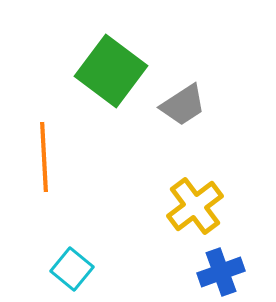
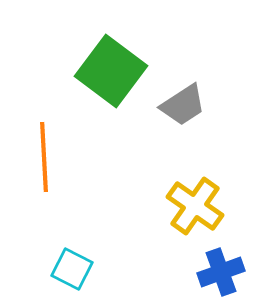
yellow cross: rotated 18 degrees counterclockwise
cyan square: rotated 12 degrees counterclockwise
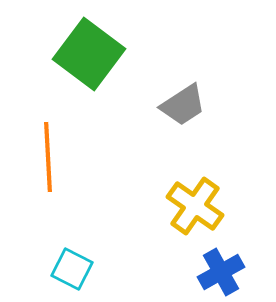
green square: moved 22 px left, 17 px up
orange line: moved 4 px right
blue cross: rotated 9 degrees counterclockwise
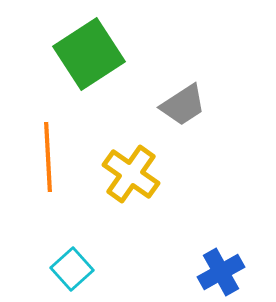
green square: rotated 20 degrees clockwise
yellow cross: moved 64 px left, 32 px up
cyan square: rotated 21 degrees clockwise
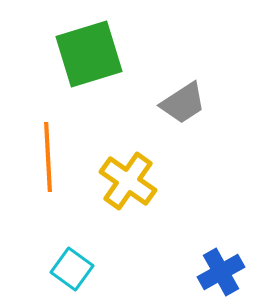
green square: rotated 16 degrees clockwise
gray trapezoid: moved 2 px up
yellow cross: moved 3 px left, 7 px down
cyan square: rotated 12 degrees counterclockwise
